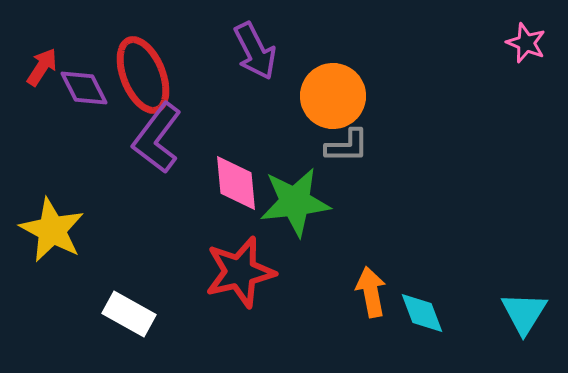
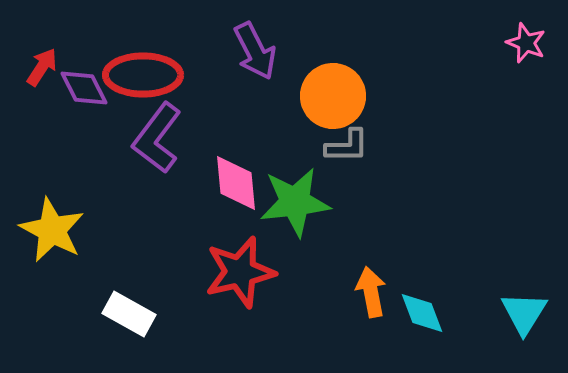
red ellipse: rotated 68 degrees counterclockwise
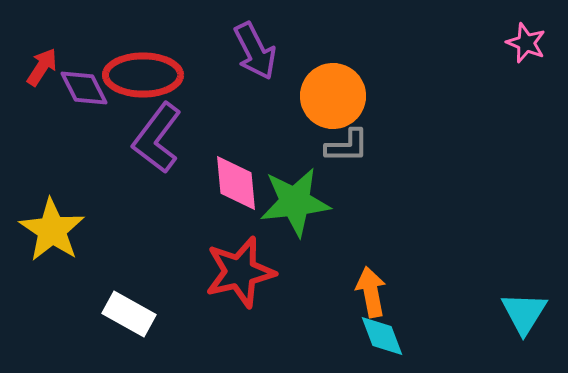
yellow star: rotated 6 degrees clockwise
cyan diamond: moved 40 px left, 23 px down
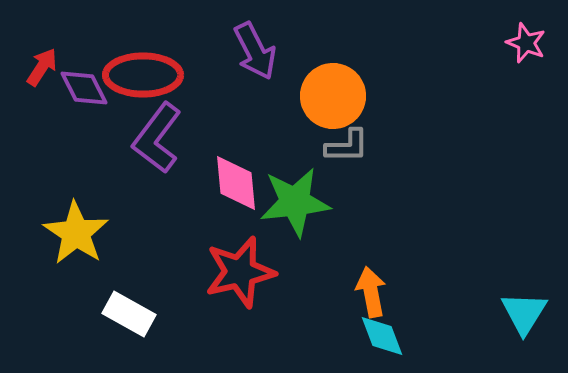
yellow star: moved 24 px right, 3 px down
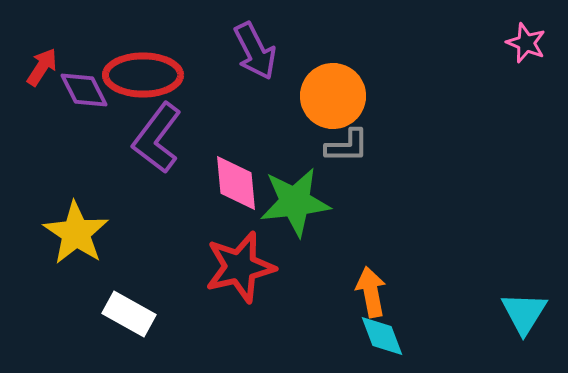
purple diamond: moved 2 px down
red star: moved 5 px up
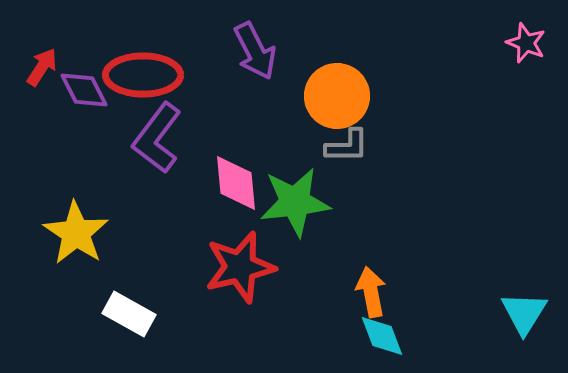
orange circle: moved 4 px right
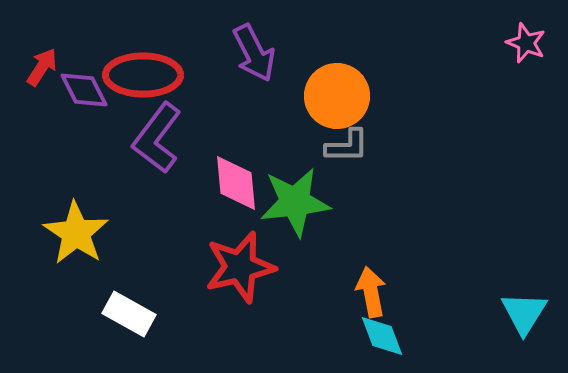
purple arrow: moved 1 px left, 2 px down
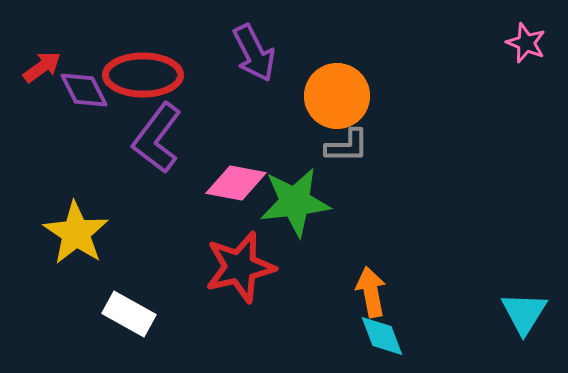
red arrow: rotated 21 degrees clockwise
pink diamond: rotated 74 degrees counterclockwise
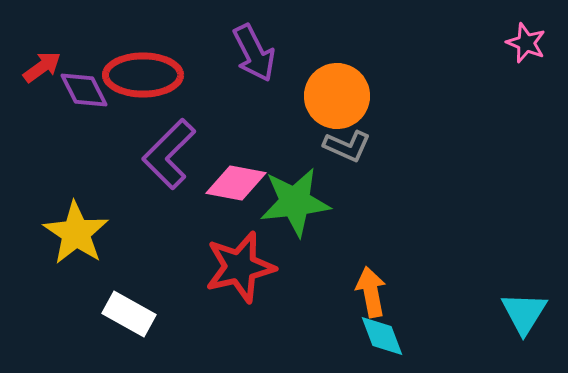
purple L-shape: moved 12 px right, 16 px down; rotated 8 degrees clockwise
gray L-shape: rotated 24 degrees clockwise
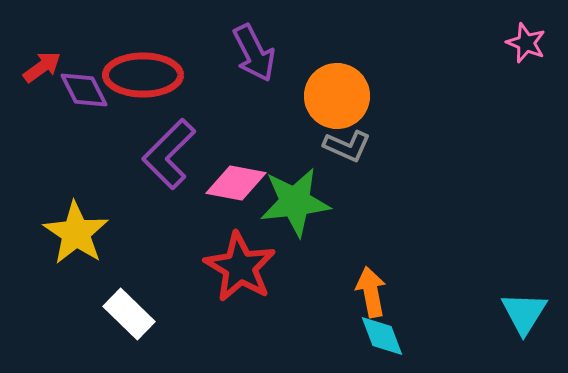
red star: rotated 28 degrees counterclockwise
white rectangle: rotated 15 degrees clockwise
